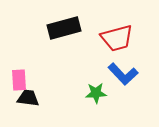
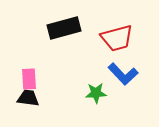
pink rectangle: moved 10 px right, 1 px up
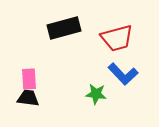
green star: moved 1 px down; rotated 10 degrees clockwise
